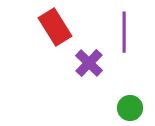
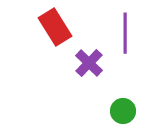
purple line: moved 1 px right, 1 px down
green circle: moved 7 px left, 3 px down
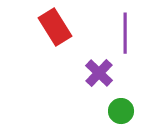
purple cross: moved 10 px right, 10 px down
green circle: moved 2 px left
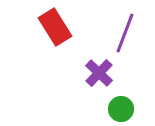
purple line: rotated 21 degrees clockwise
green circle: moved 2 px up
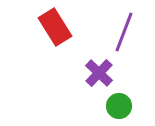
purple line: moved 1 px left, 1 px up
green circle: moved 2 px left, 3 px up
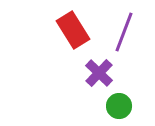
red rectangle: moved 18 px right, 3 px down
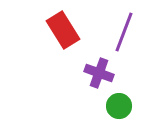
red rectangle: moved 10 px left
purple cross: rotated 24 degrees counterclockwise
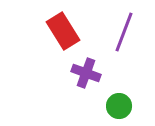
red rectangle: moved 1 px down
purple cross: moved 13 px left
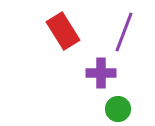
purple cross: moved 15 px right; rotated 20 degrees counterclockwise
green circle: moved 1 px left, 3 px down
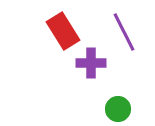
purple line: rotated 48 degrees counterclockwise
purple cross: moved 10 px left, 10 px up
